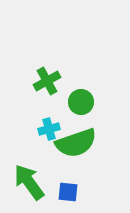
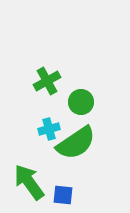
green semicircle: rotated 15 degrees counterclockwise
blue square: moved 5 px left, 3 px down
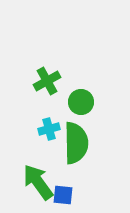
green semicircle: rotated 57 degrees counterclockwise
green arrow: moved 9 px right
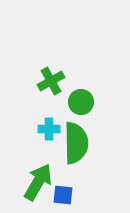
green cross: moved 4 px right
cyan cross: rotated 15 degrees clockwise
green arrow: rotated 66 degrees clockwise
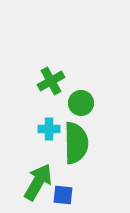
green circle: moved 1 px down
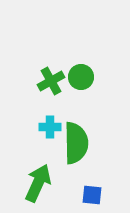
green circle: moved 26 px up
cyan cross: moved 1 px right, 2 px up
green arrow: moved 1 px down; rotated 6 degrees counterclockwise
blue square: moved 29 px right
